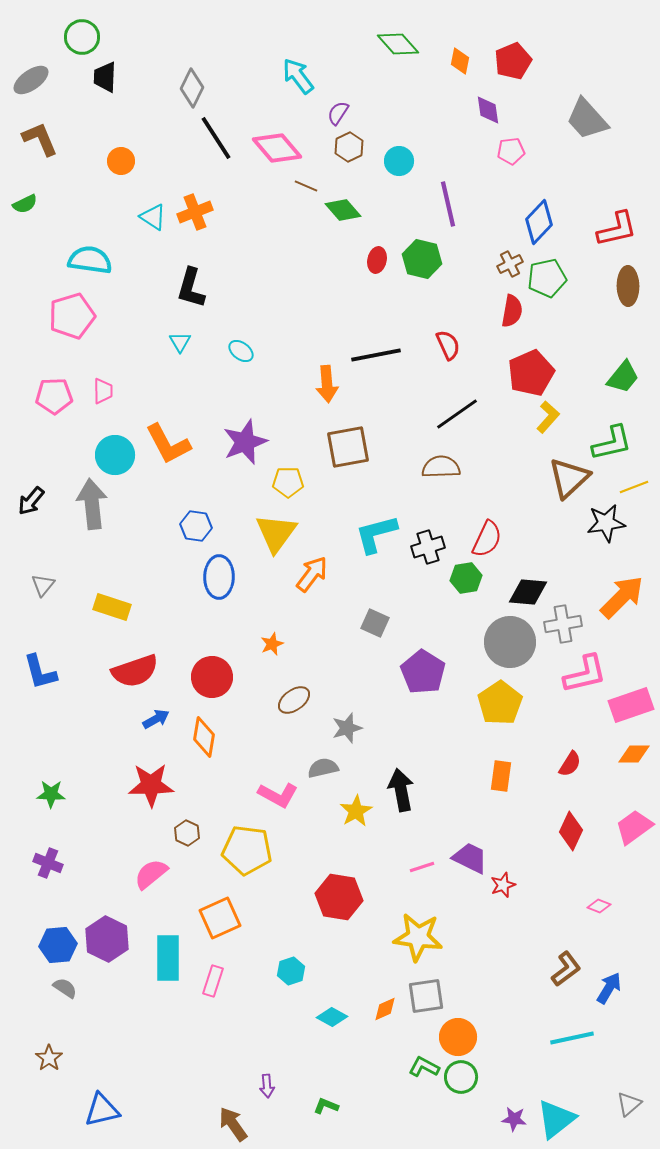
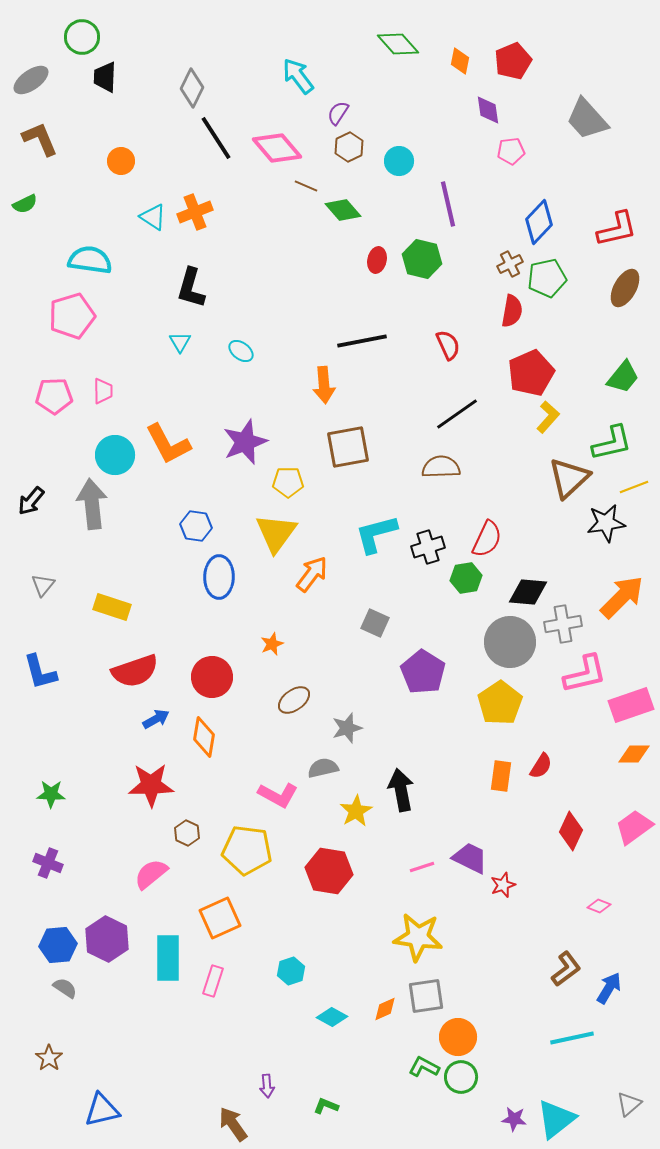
brown ellipse at (628, 286): moved 3 px left, 2 px down; rotated 30 degrees clockwise
black line at (376, 355): moved 14 px left, 14 px up
orange arrow at (327, 384): moved 3 px left, 1 px down
red semicircle at (570, 764): moved 29 px left, 2 px down
red hexagon at (339, 897): moved 10 px left, 26 px up
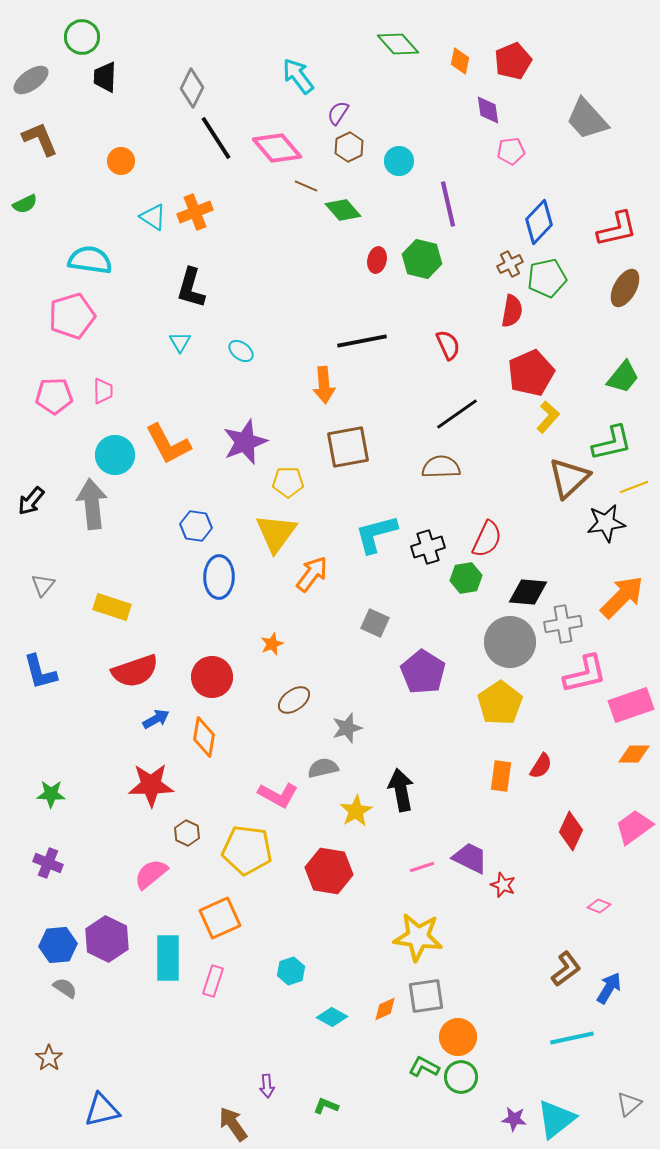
red star at (503, 885): rotated 30 degrees counterclockwise
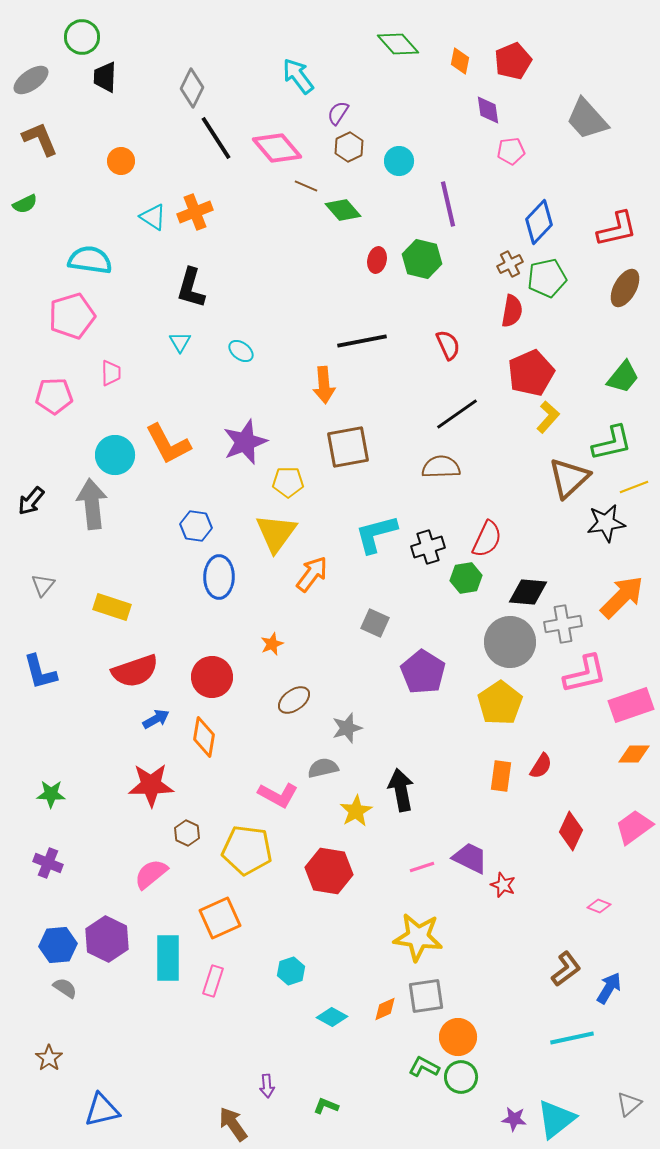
pink trapezoid at (103, 391): moved 8 px right, 18 px up
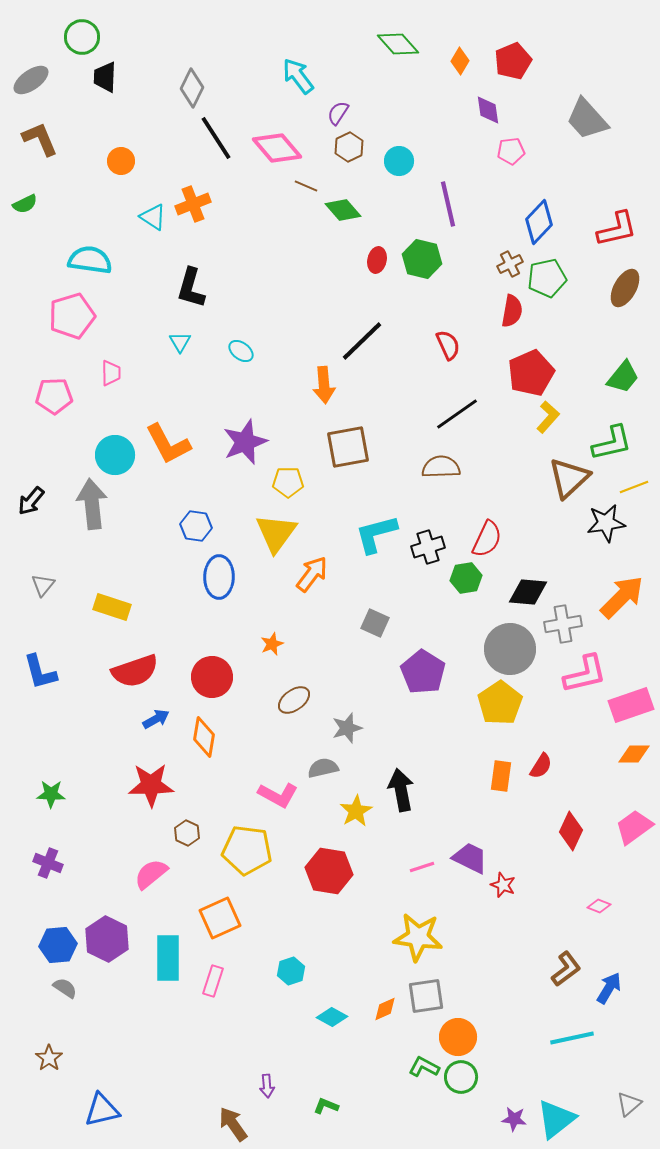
orange diamond at (460, 61): rotated 20 degrees clockwise
orange cross at (195, 212): moved 2 px left, 8 px up
black line at (362, 341): rotated 33 degrees counterclockwise
gray circle at (510, 642): moved 7 px down
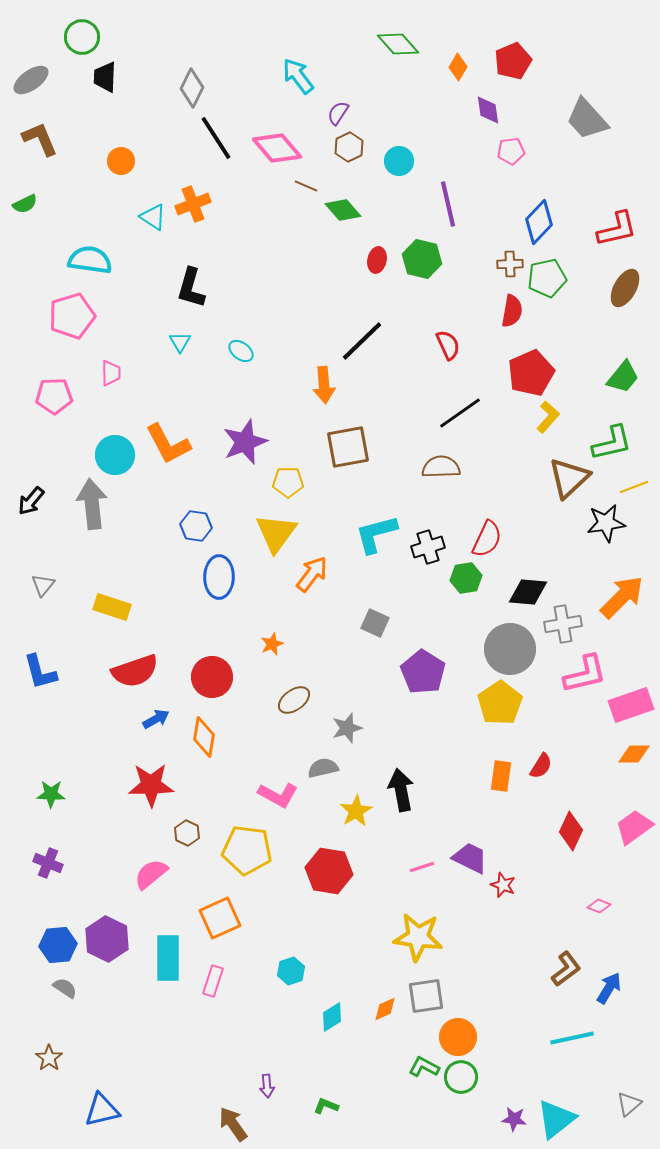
orange diamond at (460, 61): moved 2 px left, 6 px down
brown cross at (510, 264): rotated 25 degrees clockwise
black line at (457, 414): moved 3 px right, 1 px up
cyan diamond at (332, 1017): rotated 60 degrees counterclockwise
